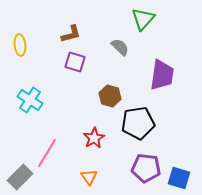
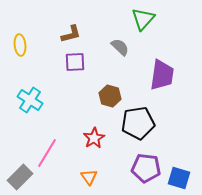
purple square: rotated 20 degrees counterclockwise
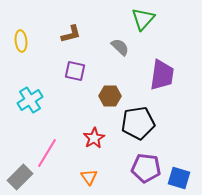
yellow ellipse: moved 1 px right, 4 px up
purple square: moved 9 px down; rotated 15 degrees clockwise
brown hexagon: rotated 15 degrees counterclockwise
cyan cross: rotated 25 degrees clockwise
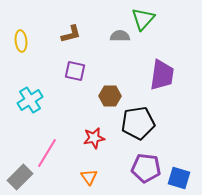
gray semicircle: moved 11 px up; rotated 42 degrees counterclockwise
red star: rotated 20 degrees clockwise
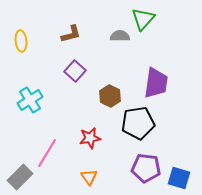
purple square: rotated 30 degrees clockwise
purple trapezoid: moved 6 px left, 8 px down
brown hexagon: rotated 25 degrees clockwise
red star: moved 4 px left
